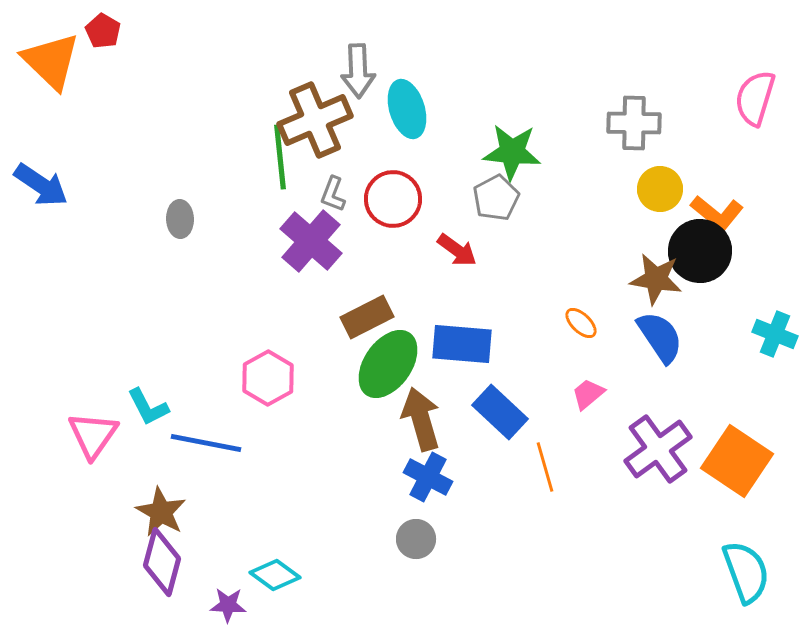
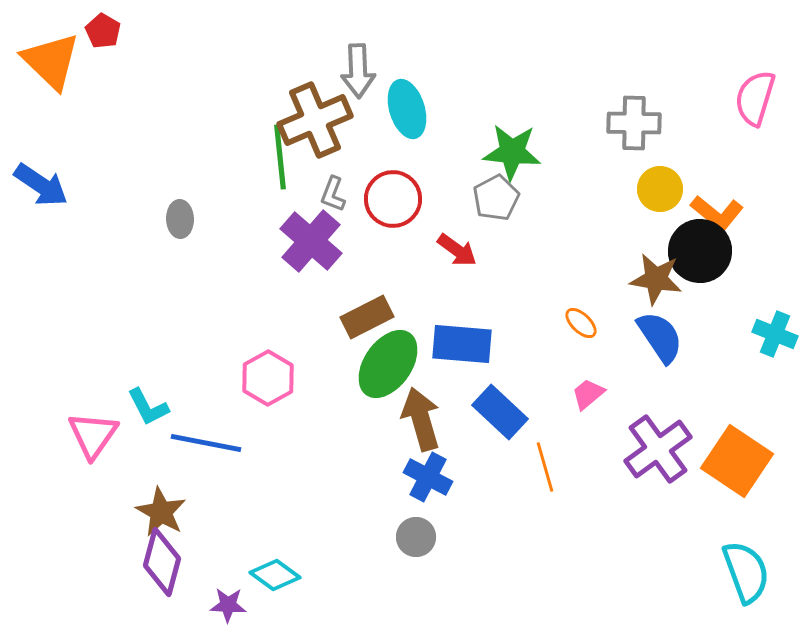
gray circle at (416, 539): moved 2 px up
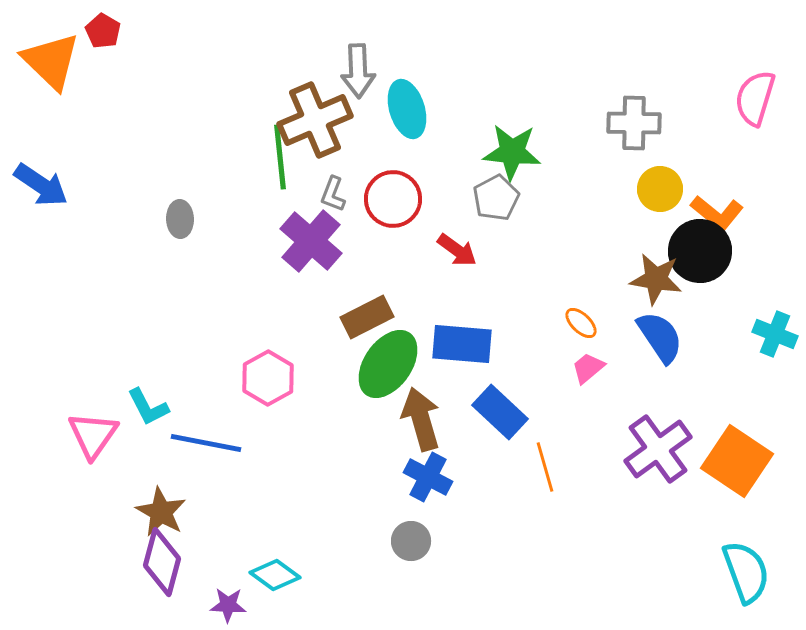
pink trapezoid at (588, 394): moved 26 px up
gray circle at (416, 537): moved 5 px left, 4 px down
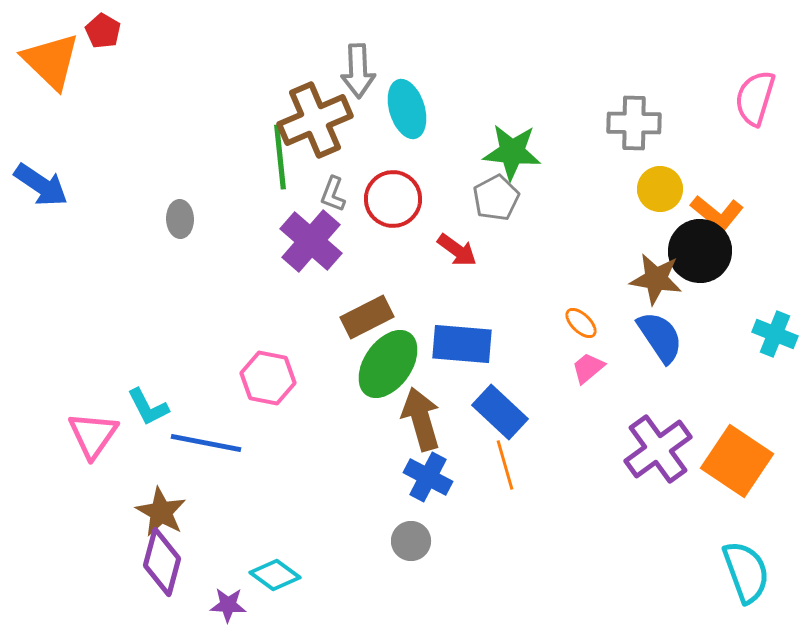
pink hexagon at (268, 378): rotated 20 degrees counterclockwise
orange line at (545, 467): moved 40 px left, 2 px up
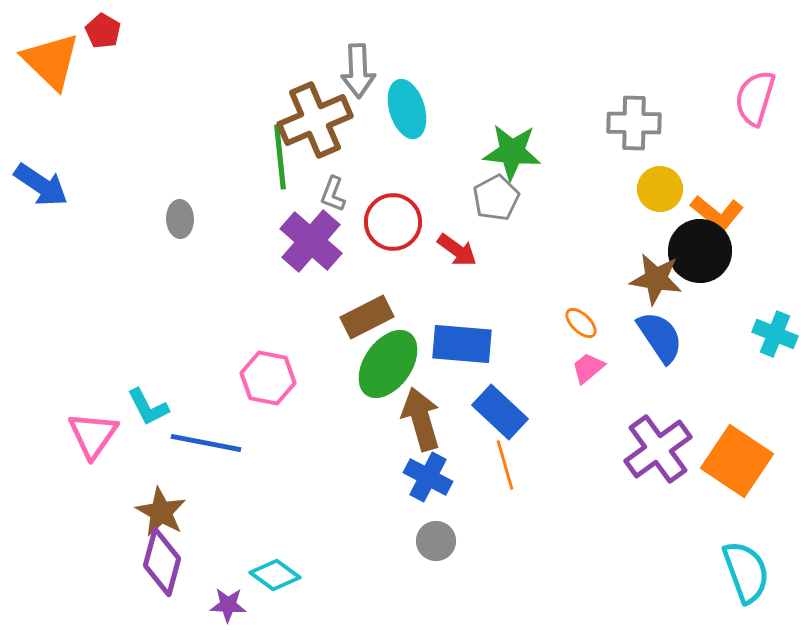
red circle at (393, 199): moved 23 px down
gray circle at (411, 541): moved 25 px right
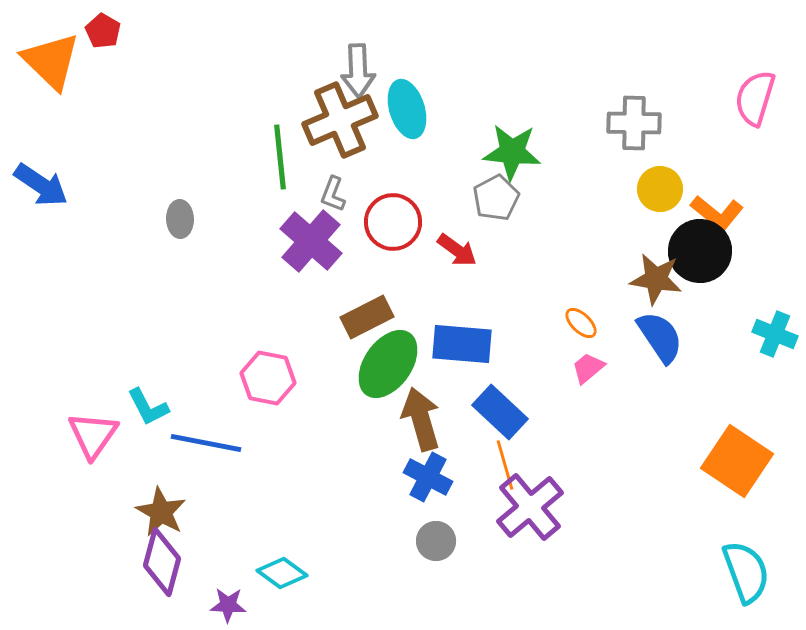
brown cross at (315, 120): moved 25 px right
purple cross at (658, 449): moved 128 px left, 58 px down; rotated 4 degrees counterclockwise
cyan diamond at (275, 575): moved 7 px right, 2 px up
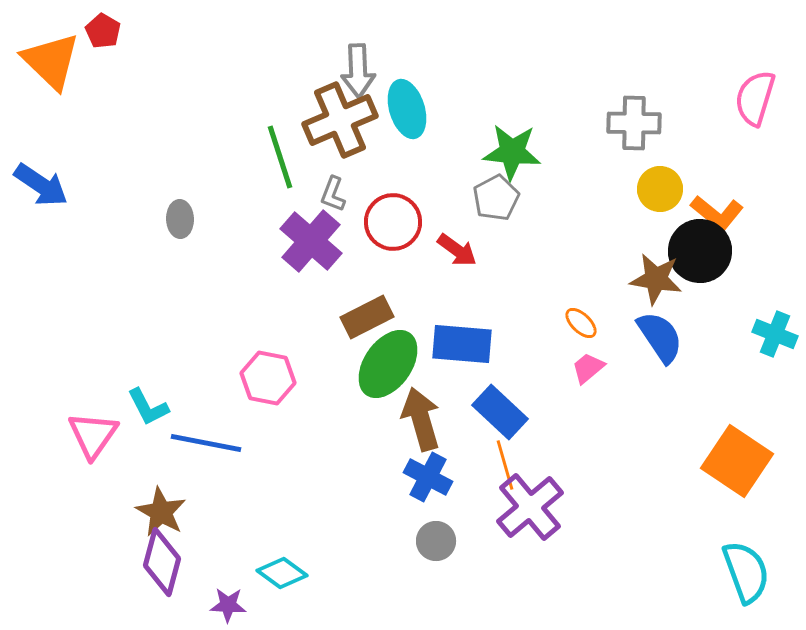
green line at (280, 157): rotated 12 degrees counterclockwise
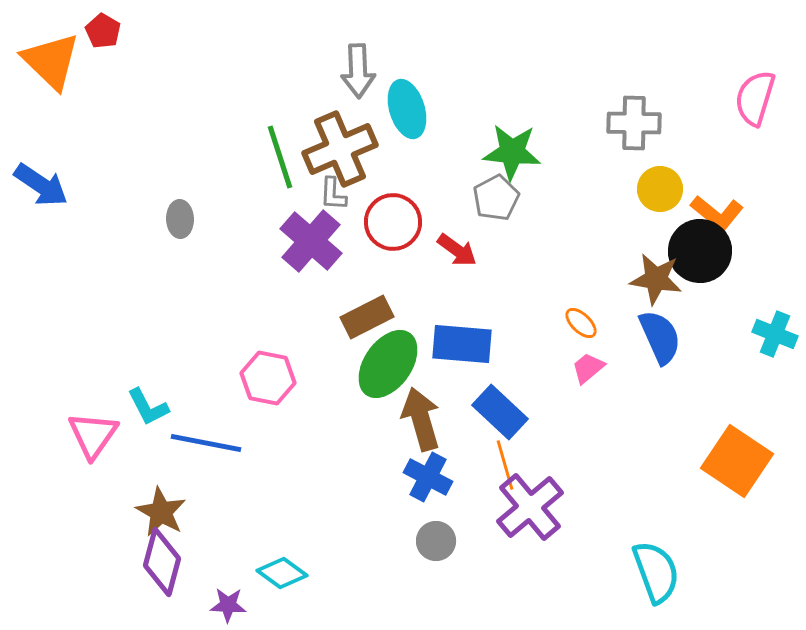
brown cross at (340, 120): moved 29 px down
gray L-shape at (333, 194): rotated 18 degrees counterclockwise
blue semicircle at (660, 337): rotated 10 degrees clockwise
cyan semicircle at (746, 572): moved 90 px left
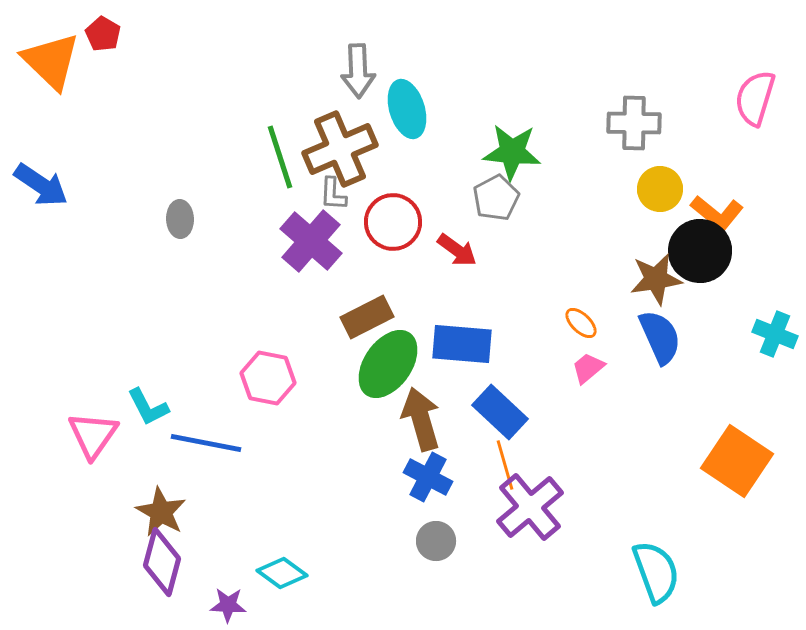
red pentagon at (103, 31): moved 3 px down
brown star at (656, 279): rotated 18 degrees counterclockwise
